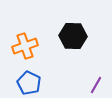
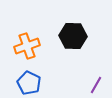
orange cross: moved 2 px right
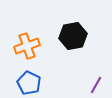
black hexagon: rotated 12 degrees counterclockwise
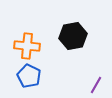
orange cross: rotated 25 degrees clockwise
blue pentagon: moved 7 px up
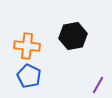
purple line: moved 2 px right
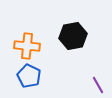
purple line: rotated 60 degrees counterclockwise
